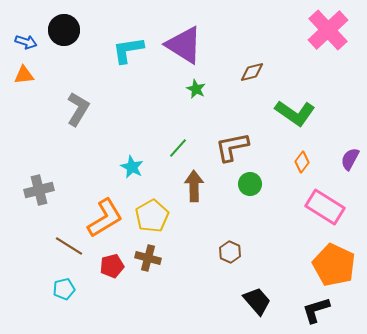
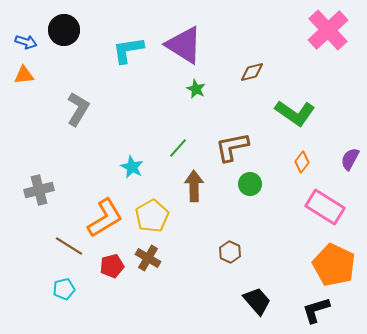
brown cross: rotated 15 degrees clockwise
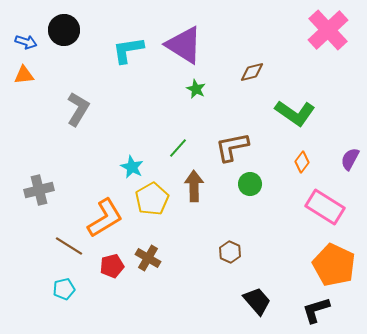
yellow pentagon: moved 17 px up
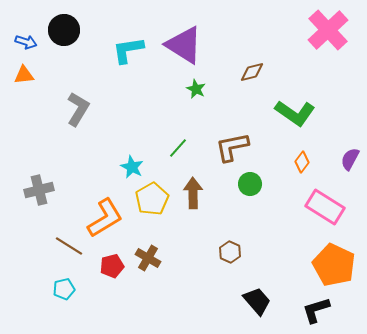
brown arrow: moved 1 px left, 7 px down
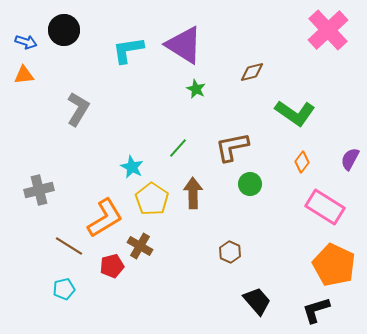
yellow pentagon: rotated 8 degrees counterclockwise
brown cross: moved 8 px left, 12 px up
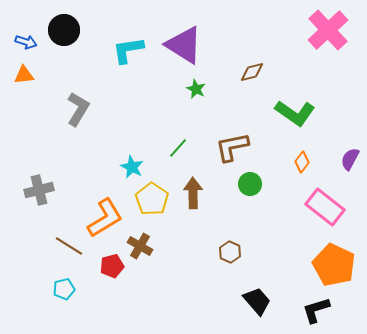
pink rectangle: rotated 6 degrees clockwise
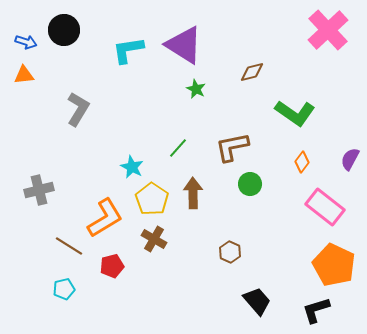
brown cross: moved 14 px right, 7 px up
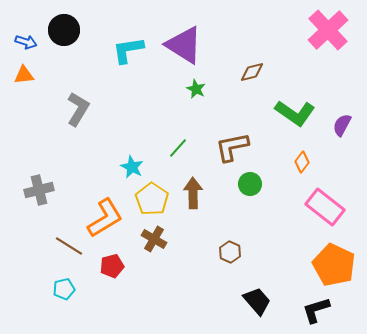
purple semicircle: moved 8 px left, 34 px up
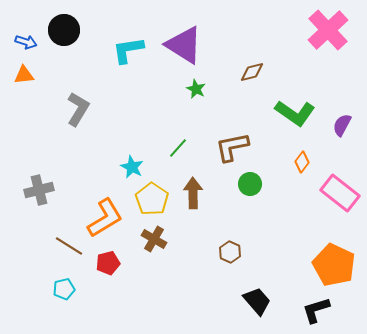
pink rectangle: moved 15 px right, 14 px up
red pentagon: moved 4 px left, 3 px up
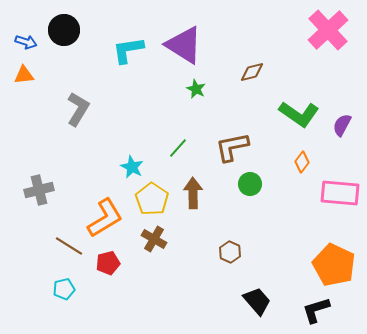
green L-shape: moved 4 px right, 1 px down
pink rectangle: rotated 33 degrees counterclockwise
